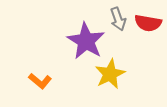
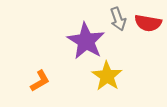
yellow star: moved 3 px left, 2 px down; rotated 12 degrees counterclockwise
orange L-shape: rotated 70 degrees counterclockwise
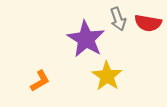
purple star: moved 2 px up
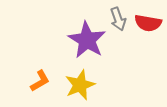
purple star: moved 1 px right, 1 px down
yellow star: moved 27 px left, 9 px down; rotated 16 degrees clockwise
